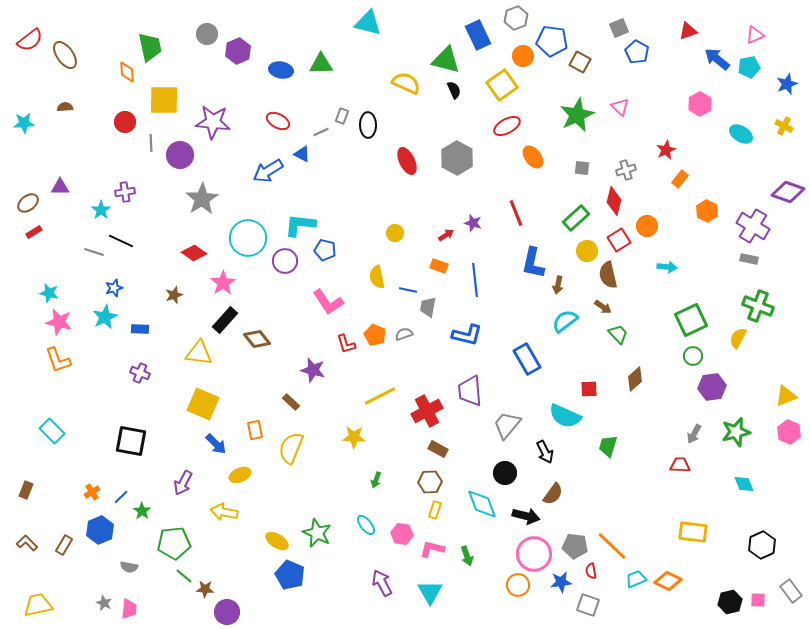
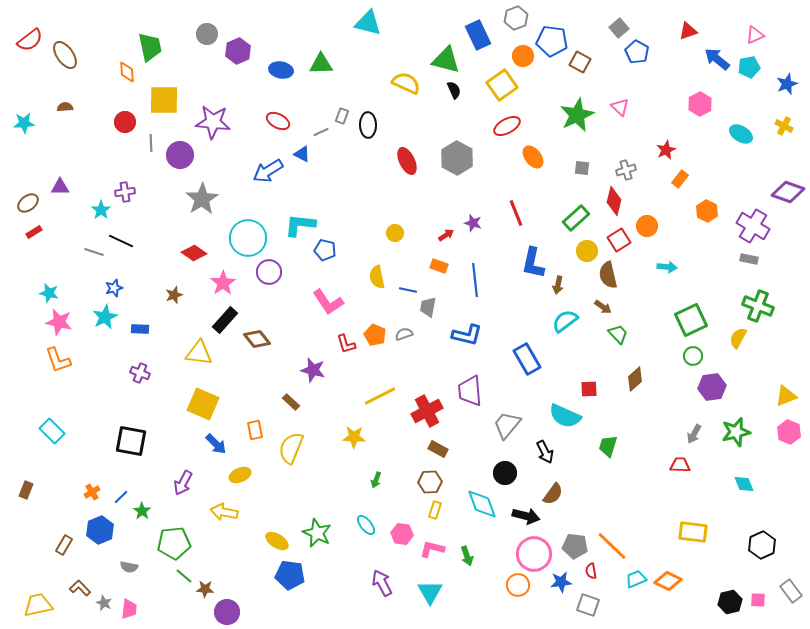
gray square at (619, 28): rotated 18 degrees counterclockwise
purple circle at (285, 261): moved 16 px left, 11 px down
brown L-shape at (27, 543): moved 53 px right, 45 px down
blue pentagon at (290, 575): rotated 16 degrees counterclockwise
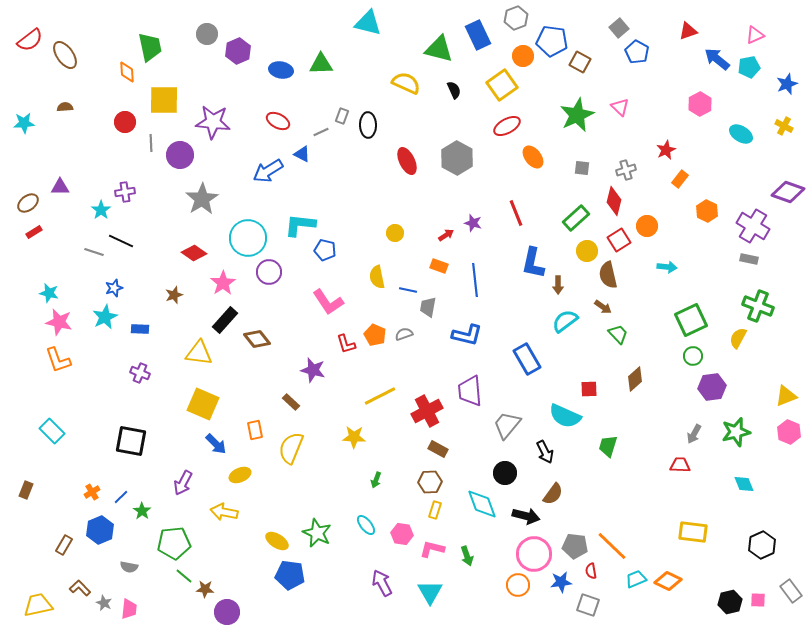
green triangle at (446, 60): moved 7 px left, 11 px up
brown arrow at (558, 285): rotated 12 degrees counterclockwise
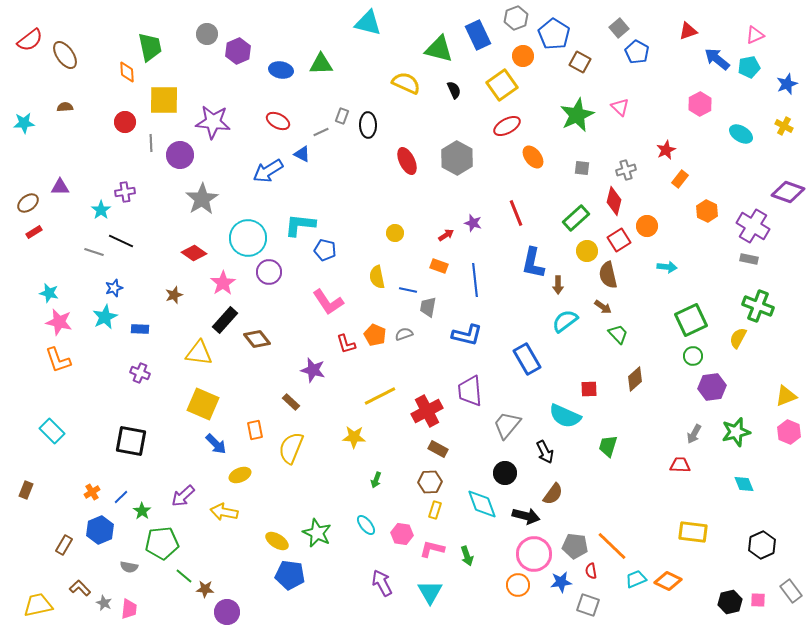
blue pentagon at (552, 41): moved 2 px right, 7 px up; rotated 24 degrees clockwise
purple arrow at (183, 483): moved 13 px down; rotated 20 degrees clockwise
green pentagon at (174, 543): moved 12 px left
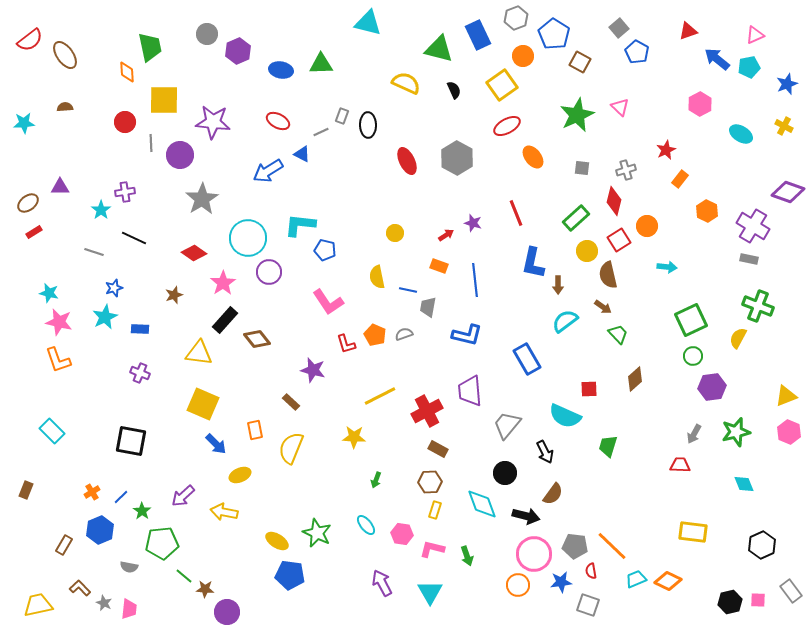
black line at (121, 241): moved 13 px right, 3 px up
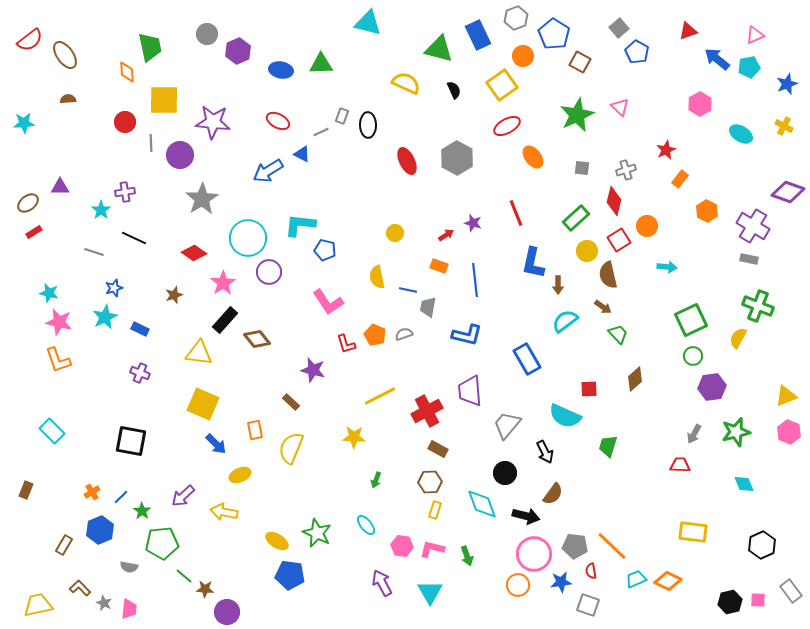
brown semicircle at (65, 107): moved 3 px right, 8 px up
blue rectangle at (140, 329): rotated 24 degrees clockwise
pink hexagon at (402, 534): moved 12 px down
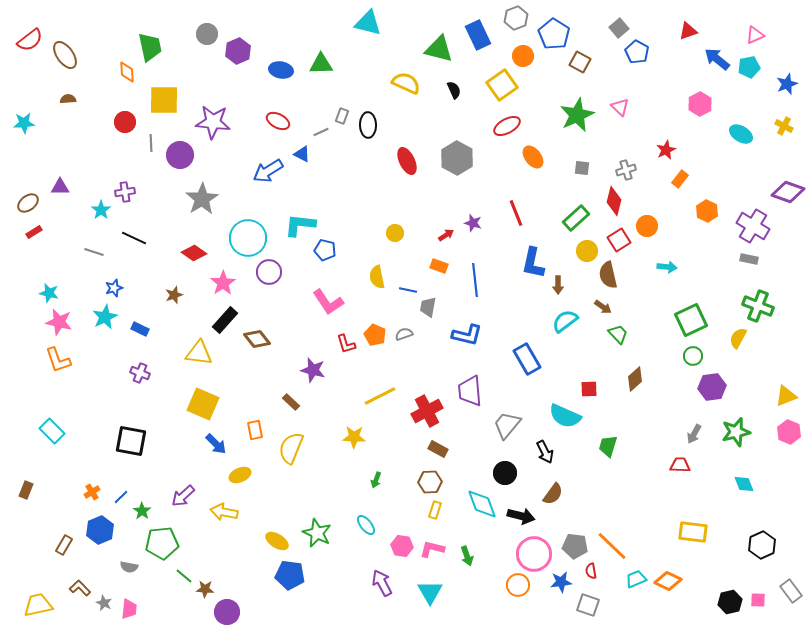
black arrow at (526, 516): moved 5 px left
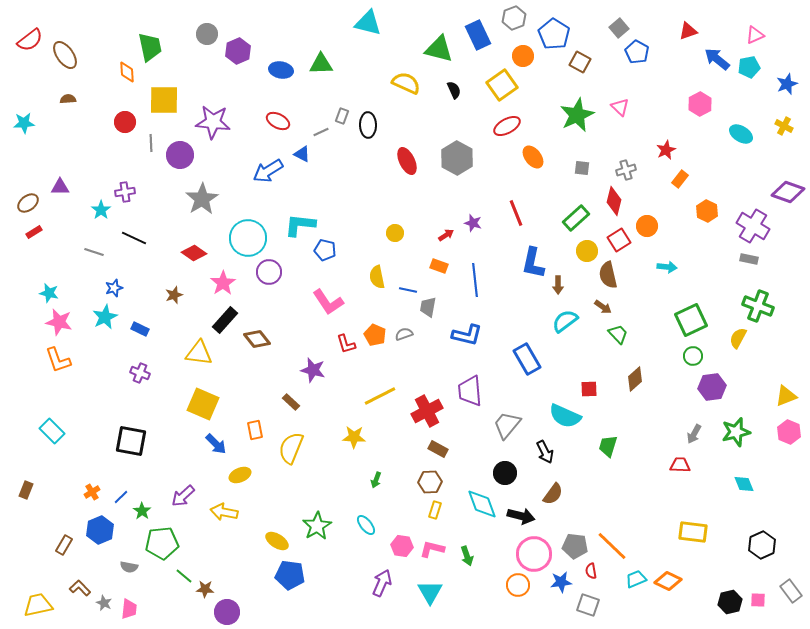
gray hexagon at (516, 18): moved 2 px left
green star at (317, 533): moved 7 px up; rotated 16 degrees clockwise
purple arrow at (382, 583): rotated 52 degrees clockwise
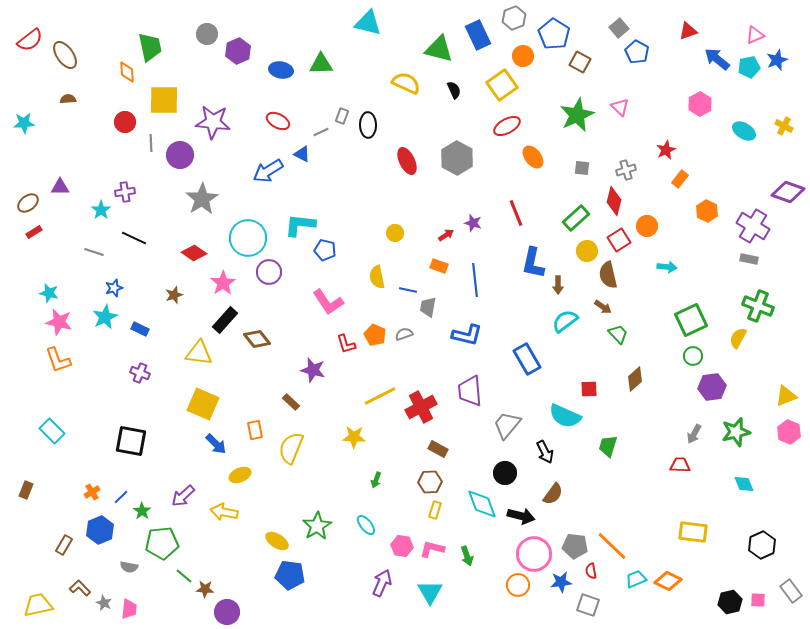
blue star at (787, 84): moved 10 px left, 24 px up
cyan ellipse at (741, 134): moved 3 px right, 3 px up
red cross at (427, 411): moved 6 px left, 4 px up
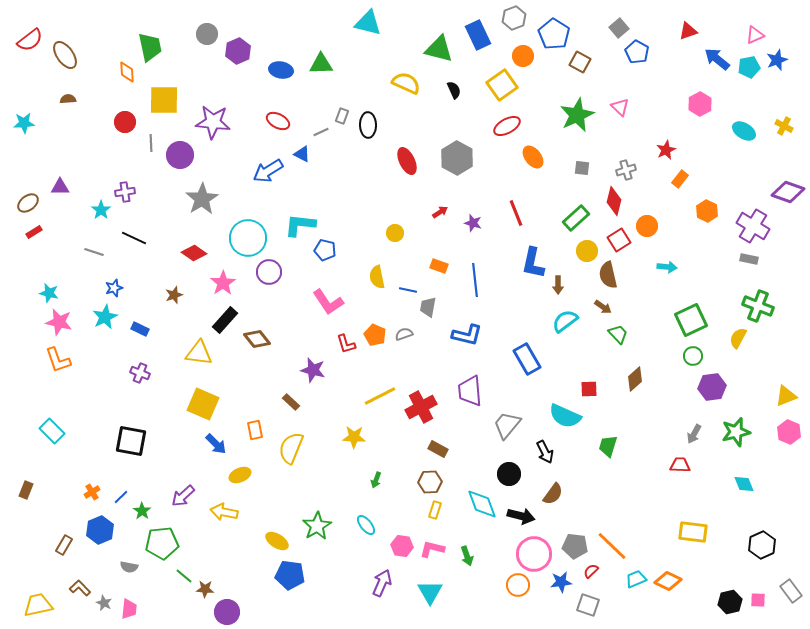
red arrow at (446, 235): moved 6 px left, 23 px up
black circle at (505, 473): moved 4 px right, 1 px down
red semicircle at (591, 571): rotated 56 degrees clockwise
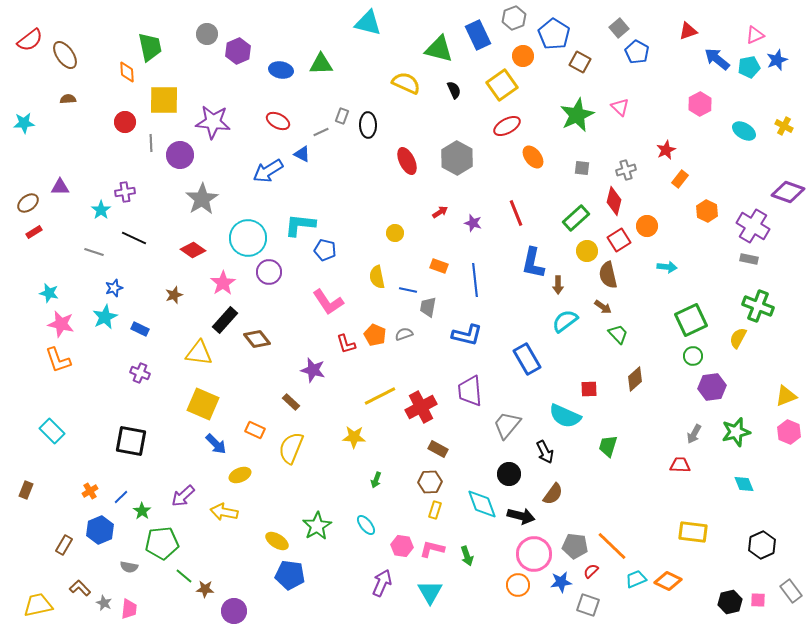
red diamond at (194, 253): moved 1 px left, 3 px up
pink star at (59, 322): moved 2 px right, 2 px down
orange rectangle at (255, 430): rotated 54 degrees counterclockwise
orange cross at (92, 492): moved 2 px left, 1 px up
purple circle at (227, 612): moved 7 px right, 1 px up
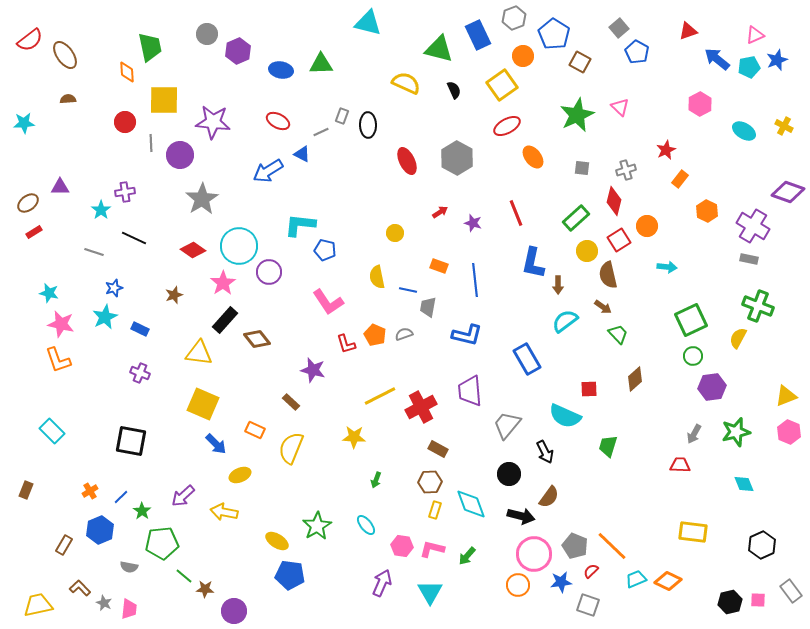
cyan circle at (248, 238): moved 9 px left, 8 px down
brown semicircle at (553, 494): moved 4 px left, 3 px down
cyan diamond at (482, 504): moved 11 px left
gray pentagon at (575, 546): rotated 15 degrees clockwise
green arrow at (467, 556): rotated 60 degrees clockwise
